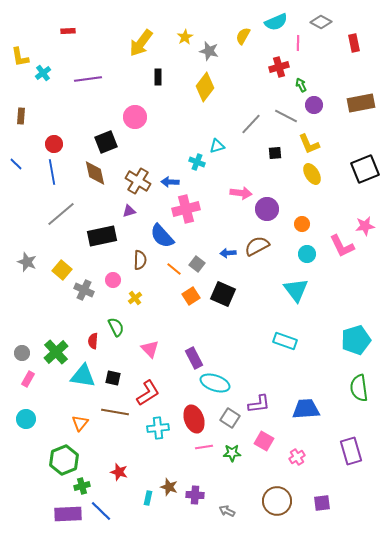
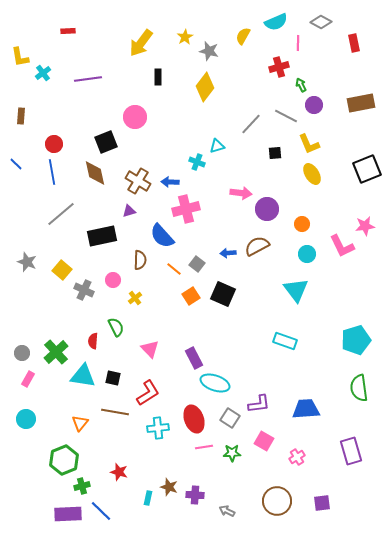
black square at (365, 169): moved 2 px right
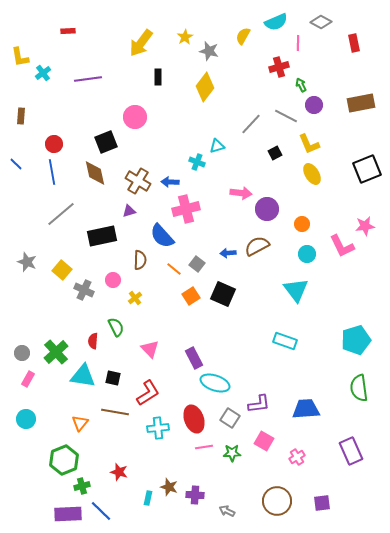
black square at (275, 153): rotated 24 degrees counterclockwise
purple rectangle at (351, 451): rotated 8 degrees counterclockwise
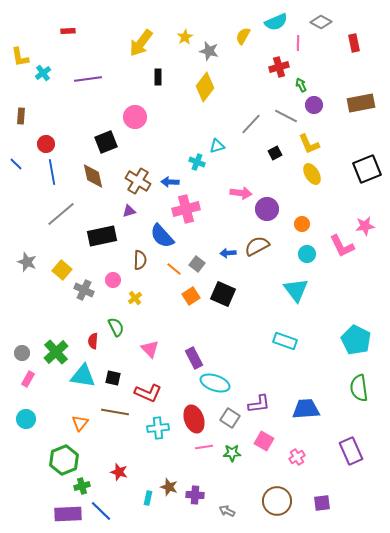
red circle at (54, 144): moved 8 px left
brown diamond at (95, 173): moved 2 px left, 3 px down
cyan pentagon at (356, 340): rotated 28 degrees counterclockwise
red L-shape at (148, 393): rotated 56 degrees clockwise
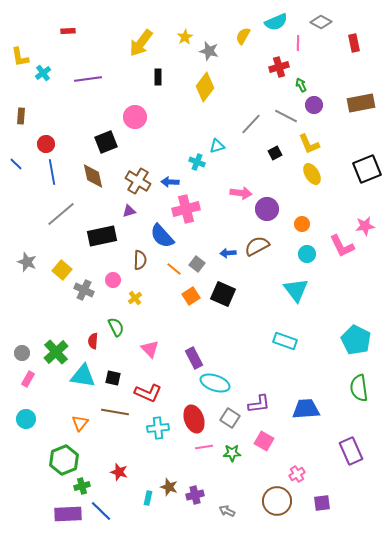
pink cross at (297, 457): moved 17 px down
purple cross at (195, 495): rotated 18 degrees counterclockwise
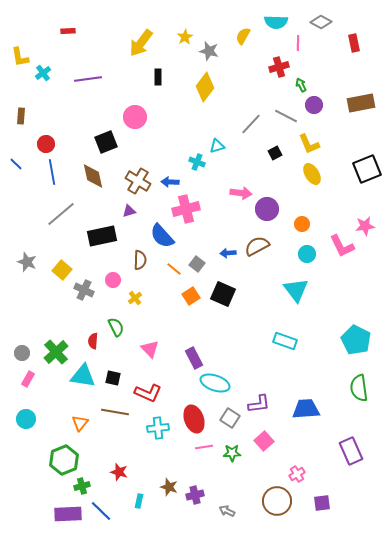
cyan semicircle at (276, 22): rotated 25 degrees clockwise
pink square at (264, 441): rotated 18 degrees clockwise
cyan rectangle at (148, 498): moved 9 px left, 3 px down
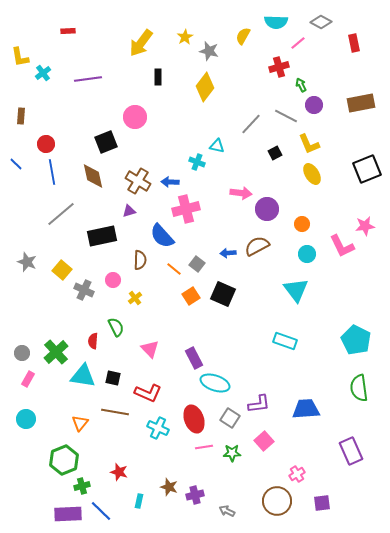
pink line at (298, 43): rotated 49 degrees clockwise
cyan triangle at (217, 146): rotated 28 degrees clockwise
cyan cross at (158, 428): rotated 30 degrees clockwise
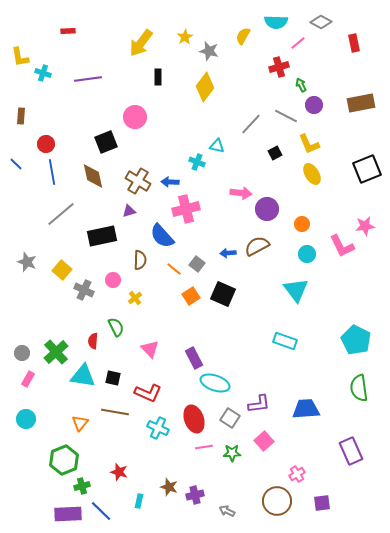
cyan cross at (43, 73): rotated 35 degrees counterclockwise
